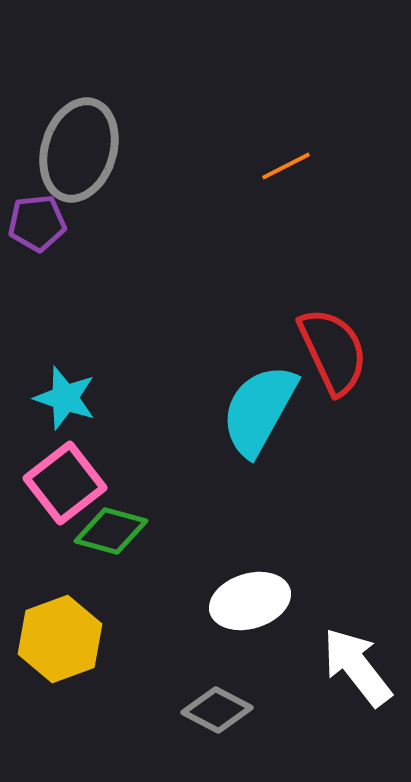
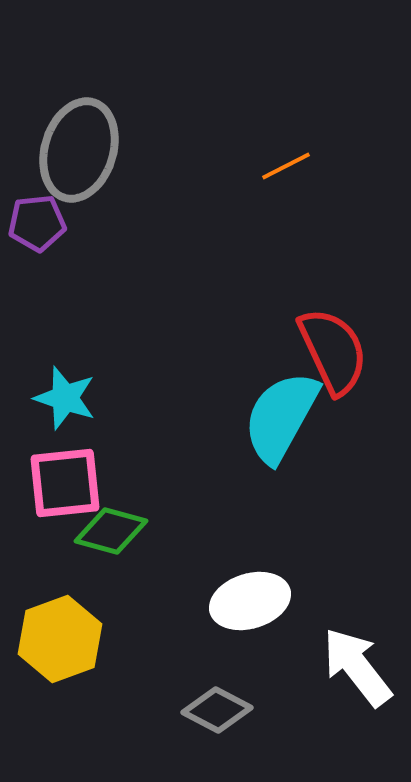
cyan semicircle: moved 22 px right, 7 px down
pink square: rotated 32 degrees clockwise
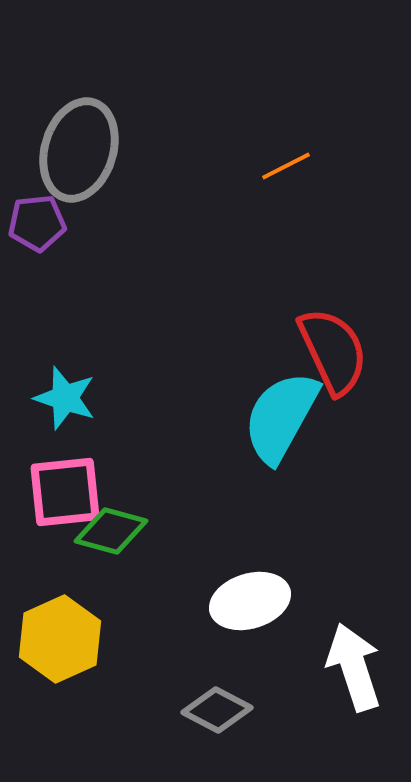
pink square: moved 9 px down
yellow hexagon: rotated 4 degrees counterclockwise
white arrow: moved 3 px left; rotated 20 degrees clockwise
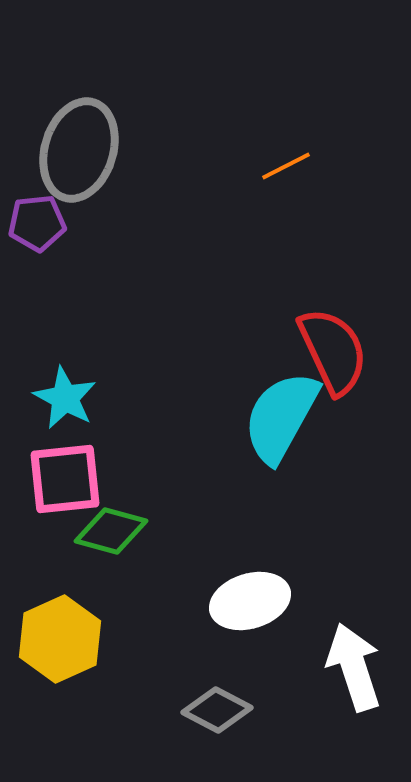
cyan star: rotated 10 degrees clockwise
pink square: moved 13 px up
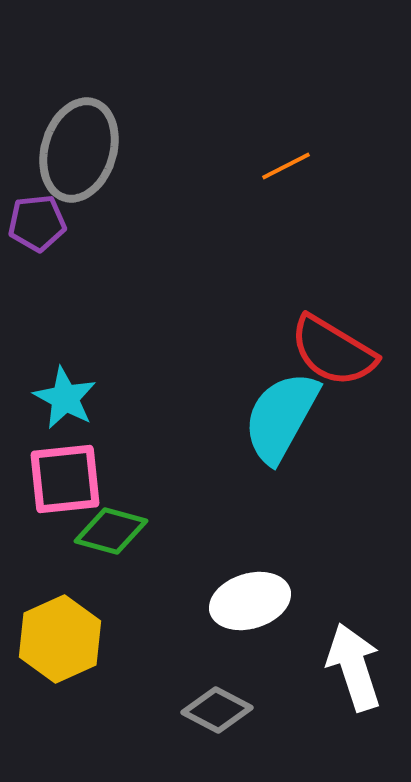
red semicircle: rotated 146 degrees clockwise
